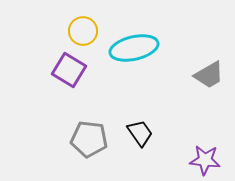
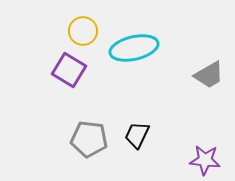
black trapezoid: moved 3 px left, 2 px down; rotated 120 degrees counterclockwise
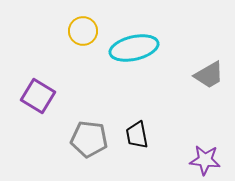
purple square: moved 31 px left, 26 px down
black trapezoid: rotated 36 degrees counterclockwise
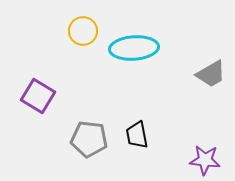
cyan ellipse: rotated 9 degrees clockwise
gray trapezoid: moved 2 px right, 1 px up
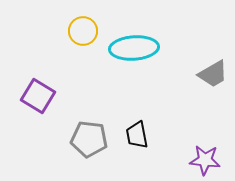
gray trapezoid: moved 2 px right
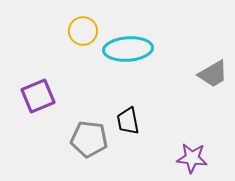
cyan ellipse: moved 6 px left, 1 px down
purple square: rotated 36 degrees clockwise
black trapezoid: moved 9 px left, 14 px up
purple star: moved 13 px left, 2 px up
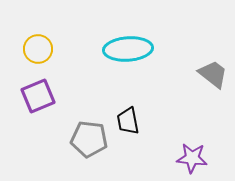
yellow circle: moved 45 px left, 18 px down
gray trapezoid: rotated 112 degrees counterclockwise
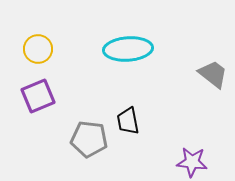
purple star: moved 4 px down
